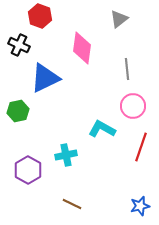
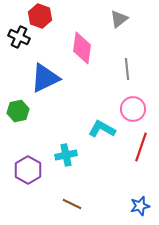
black cross: moved 8 px up
pink circle: moved 3 px down
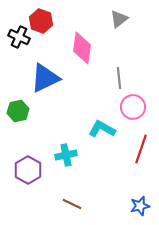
red hexagon: moved 1 px right, 5 px down
gray line: moved 8 px left, 9 px down
pink circle: moved 2 px up
red line: moved 2 px down
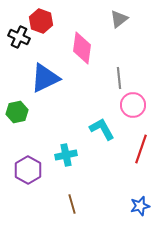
pink circle: moved 2 px up
green hexagon: moved 1 px left, 1 px down
cyan L-shape: rotated 32 degrees clockwise
brown line: rotated 48 degrees clockwise
